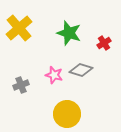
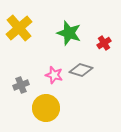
yellow circle: moved 21 px left, 6 px up
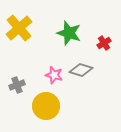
gray cross: moved 4 px left
yellow circle: moved 2 px up
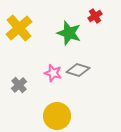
red cross: moved 9 px left, 27 px up
gray diamond: moved 3 px left
pink star: moved 1 px left, 2 px up
gray cross: moved 2 px right; rotated 21 degrees counterclockwise
yellow circle: moved 11 px right, 10 px down
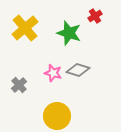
yellow cross: moved 6 px right
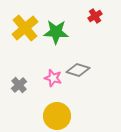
green star: moved 13 px left, 1 px up; rotated 15 degrees counterclockwise
pink star: moved 5 px down
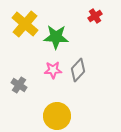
yellow cross: moved 4 px up; rotated 8 degrees counterclockwise
green star: moved 5 px down
gray diamond: rotated 65 degrees counterclockwise
pink star: moved 8 px up; rotated 18 degrees counterclockwise
gray cross: rotated 14 degrees counterclockwise
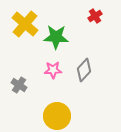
gray diamond: moved 6 px right
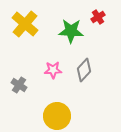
red cross: moved 3 px right, 1 px down
green star: moved 15 px right, 6 px up
